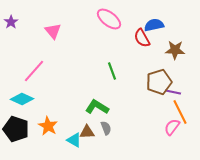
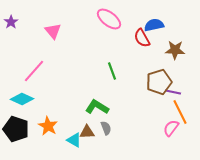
pink semicircle: moved 1 px left, 1 px down
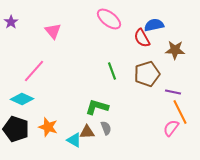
brown pentagon: moved 12 px left, 8 px up
green L-shape: rotated 15 degrees counterclockwise
orange star: moved 1 px down; rotated 12 degrees counterclockwise
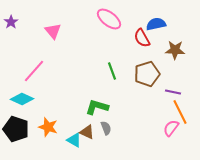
blue semicircle: moved 2 px right, 1 px up
brown triangle: rotated 28 degrees clockwise
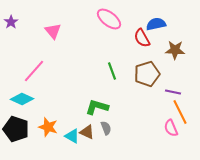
pink semicircle: rotated 60 degrees counterclockwise
cyan triangle: moved 2 px left, 4 px up
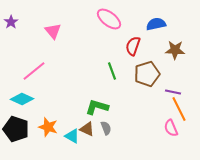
red semicircle: moved 9 px left, 8 px down; rotated 48 degrees clockwise
pink line: rotated 10 degrees clockwise
orange line: moved 1 px left, 3 px up
brown triangle: moved 3 px up
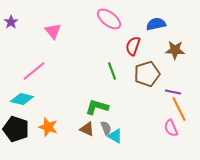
cyan diamond: rotated 10 degrees counterclockwise
cyan triangle: moved 43 px right
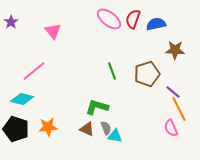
red semicircle: moved 27 px up
purple line: rotated 28 degrees clockwise
orange star: rotated 24 degrees counterclockwise
cyan triangle: rotated 21 degrees counterclockwise
